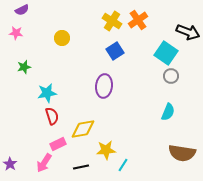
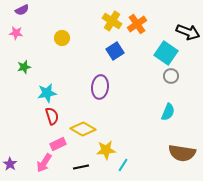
orange cross: moved 1 px left, 4 px down
purple ellipse: moved 4 px left, 1 px down
yellow diamond: rotated 40 degrees clockwise
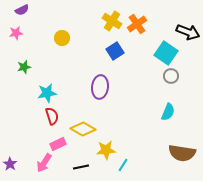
pink star: rotated 16 degrees counterclockwise
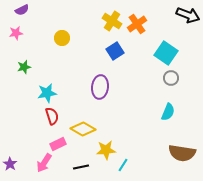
black arrow: moved 17 px up
gray circle: moved 2 px down
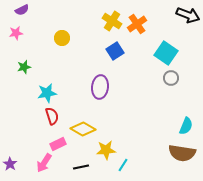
cyan semicircle: moved 18 px right, 14 px down
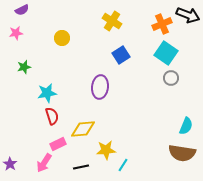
orange cross: moved 25 px right; rotated 12 degrees clockwise
blue square: moved 6 px right, 4 px down
yellow diamond: rotated 35 degrees counterclockwise
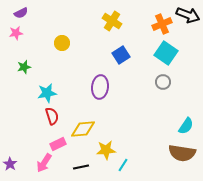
purple semicircle: moved 1 px left, 3 px down
yellow circle: moved 5 px down
gray circle: moved 8 px left, 4 px down
cyan semicircle: rotated 12 degrees clockwise
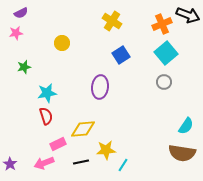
cyan square: rotated 15 degrees clockwise
gray circle: moved 1 px right
red semicircle: moved 6 px left
pink arrow: rotated 36 degrees clockwise
black line: moved 5 px up
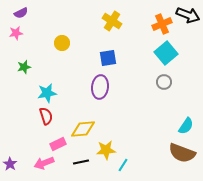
blue square: moved 13 px left, 3 px down; rotated 24 degrees clockwise
brown semicircle: rotated 12 degrees clockwise
